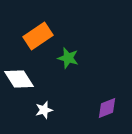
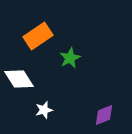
green star: moved 2 px right; rotated 30 degrees clockwise
purple diamond: moved 3 px left, 7 px down
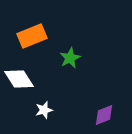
orange rectangle: moved 6 px left; rotated 12 degrees clockwise
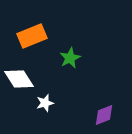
white star: moved 1 px right, 7 px up
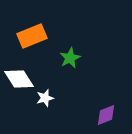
white star: moved 5 px up
purple diamond: moved 2 px right
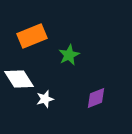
green star: moved 1 px left, 3 px up
white star: moved 1 px down
purple diamond: moved 10 px left, 17 px up
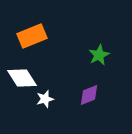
green star: moved 30 px right
white diamond: moved 3 px right, 1 px up
purple diamond: moved 7 px left, 3 px up
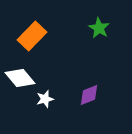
orange rectangle: rotated 24 degrees counterclockwise
green star: moved 27 px up; rotated 15 degrees counterclockwise
white diamond: moved 2 px left; rotated 8 degrees counterclockwise
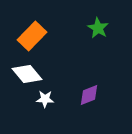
green star: moved 1 px left
white diamond: moved 7 px right, 4 px up
white star: rotated 18 degrees clockwise
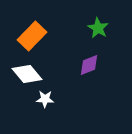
purple diamond: moved 30 px up
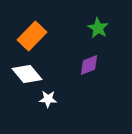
white star: moved 3 px right
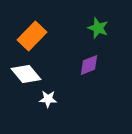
green star: rotated 10 degrees counterclockwise
white diamond: moved 1 px left
